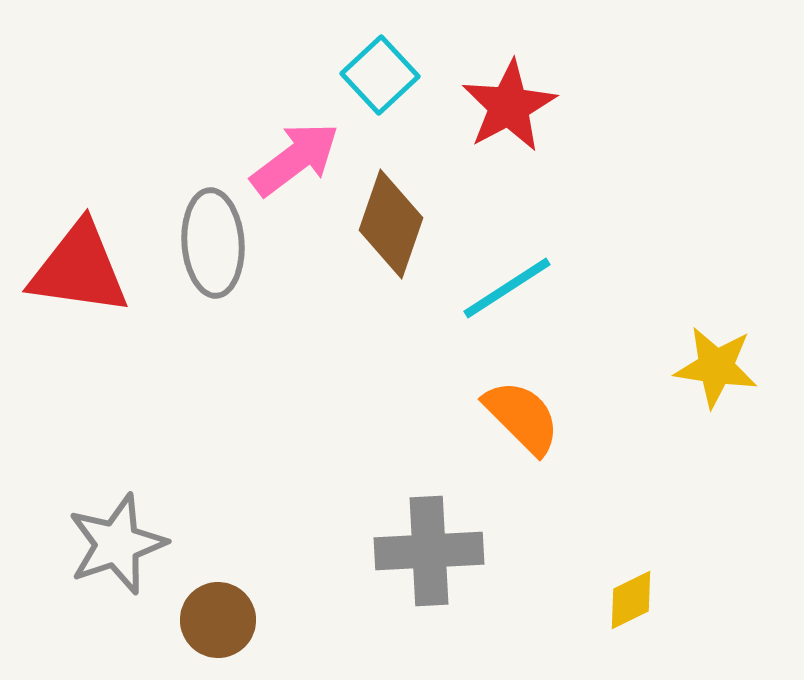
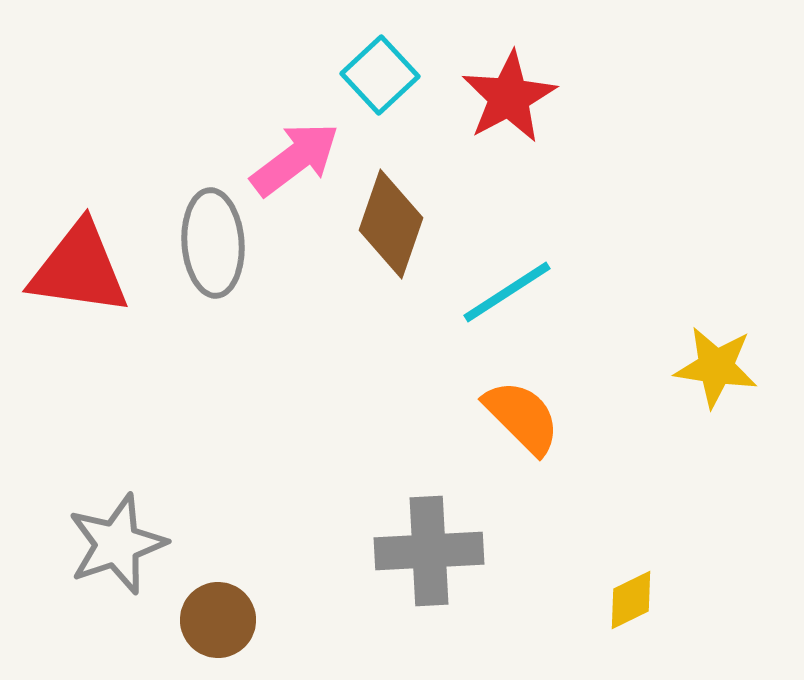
red star: moved 9 px up
cyan line: moved 4 px down
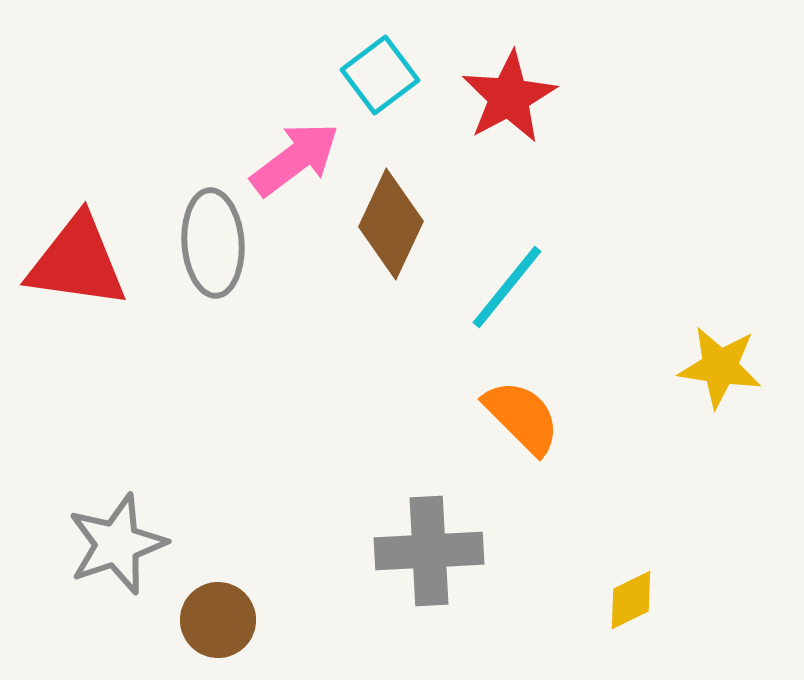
cyan square: rotated 6 degrees clockwise
brown diamond: rotated 6 degrees clockwise
red triangle: moved 2 px left, 7 px up
cyan line: moved 5 px up; rotated 18 degrees counterclockwise
yellow star: moved 4 px right
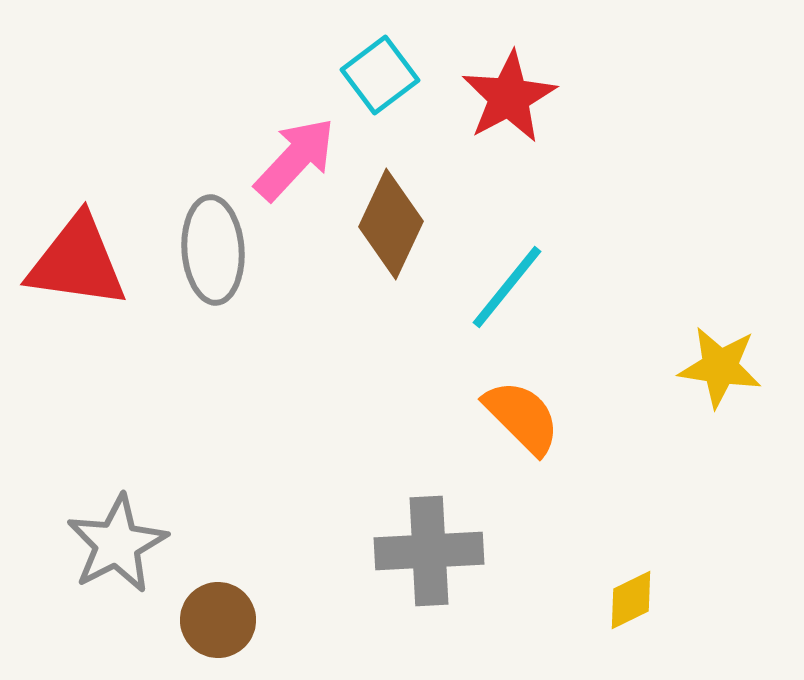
pink arrow: rotated 10 degrees counterclockwise
gray ellipse: moved 7 px down
gray star: rotated 8 degrees counterclockwise
